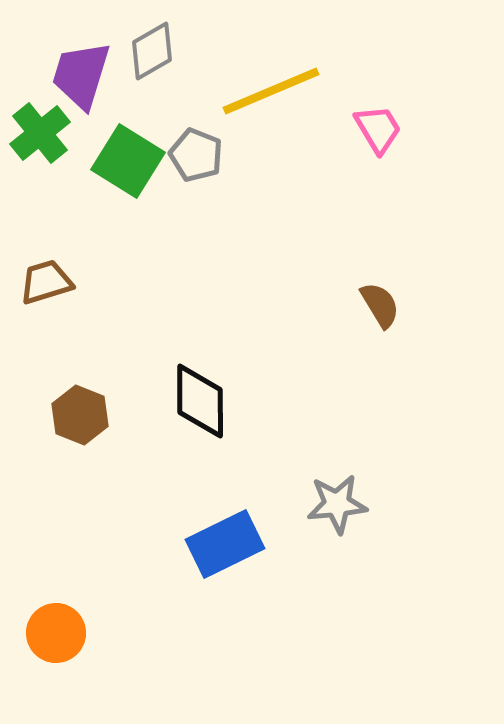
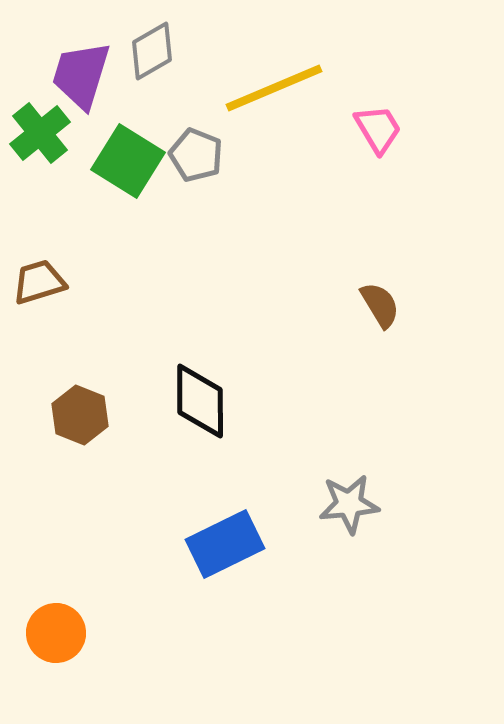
yellow line: moved 3 px right, 3 px up
brown trapezoid: moved 7 px left
gray star: moved 12 px right
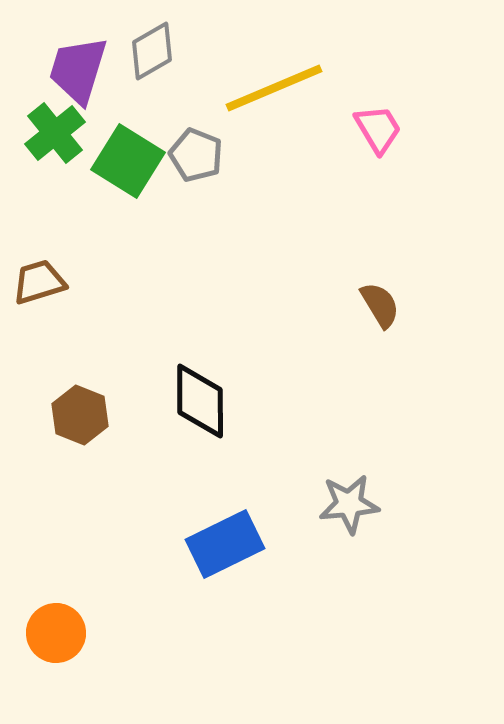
purple trapezoid: moved 3 px left, 5 px up
green cross: moved 15 px right
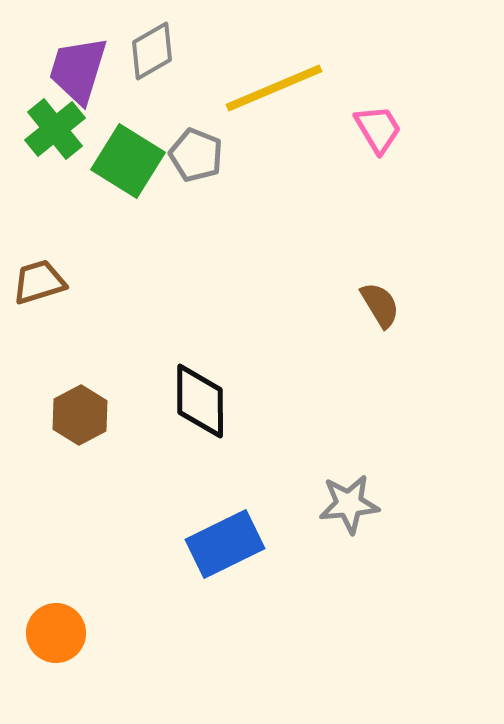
green cross: moved 4 px up
brown hexagon: rotated 10 degrees clockwise
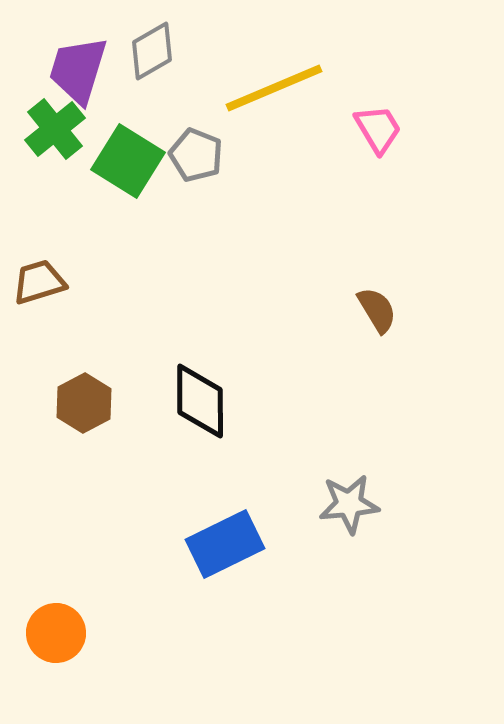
brown semicircle: moved 3 px left, 5 px down
brown hexagon: moved 4 px right, 12 px up
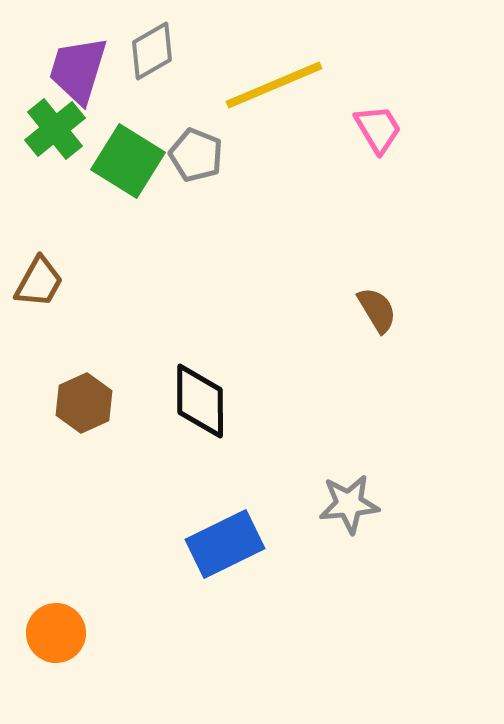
yellow line: moved 3 px up
brown trapezoid: rotated 136 degrees clockwise
brown hexagon: rotated 4 degrees clockwise
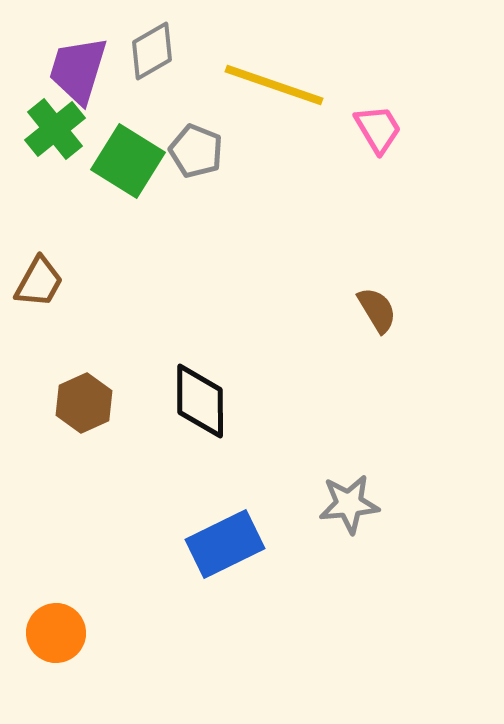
yellow line: rotated 42 degrees clockwise
gray pentagon: moved 4 px up
